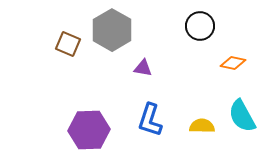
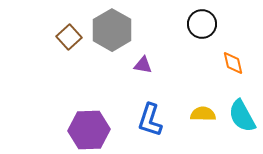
black circle: moved 2 px right, 2 px up
brown square: moved 1 px right, 7 px up; rotated 25 degrees clockwise
orange diamond: rotated 65 degrees clockwise
purple triangle: moved 3 px up
yellow semicircle: moved 1 px right, 12 px up
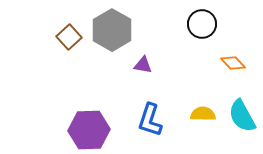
orange diamond: rotated 30 degrees counterclockwise
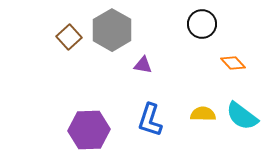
cyan semicircle: rotated 24 degrees counterclockwise
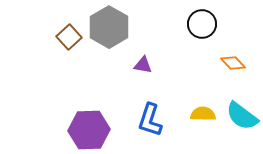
gray hexagon: moved 3 px left, 3 px up
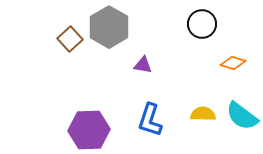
brown square: moved 1 px right, 2 px down
orange diamond: rotated 30 degrees counterclockwise
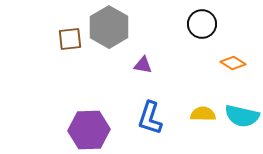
brown square: rotated 35 degrees clockwise
orange diamond: rotated 15 degrees clockwise
cyan semicircle: rotated 24 degrees counterclockwise
blue L-shape: moved 2 px up
